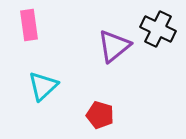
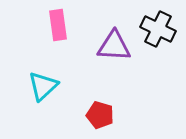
pink rectangle: moved 29 px right
purple triangle: rotated 42 degrees clockwise
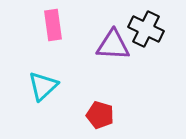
pink rectangle: moved 5 px left
black cross: moved 12 px left
purple triangle: moved 1 px left, 1 px up
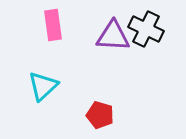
purple triangle: moved 9 px up
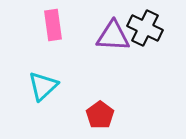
black cross: moved 1 px left, 1 px up
red pentagon: rotated 20 degrees clockwise
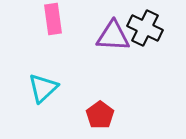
pink rectangle: moved 6 px up
cyan triangle: moved 2 px down
